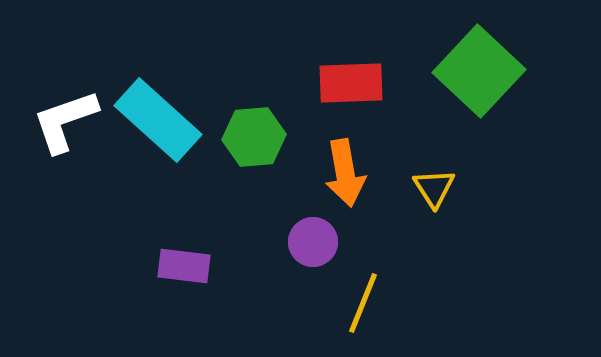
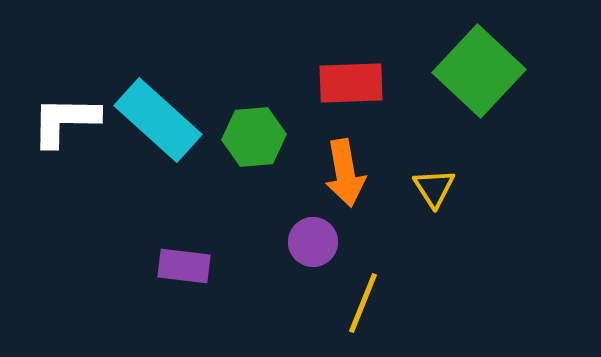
white L-shape: rotated 20 degrees clockwise
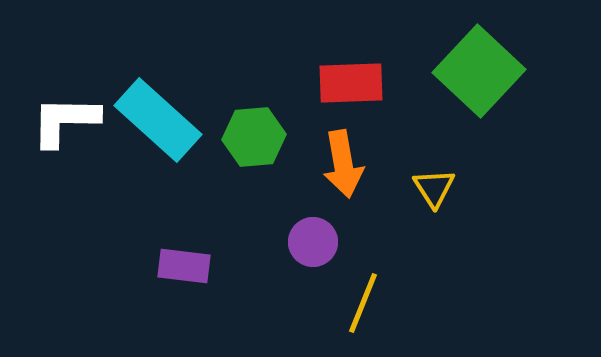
orange arrow: moved 2 px left, 9 px up
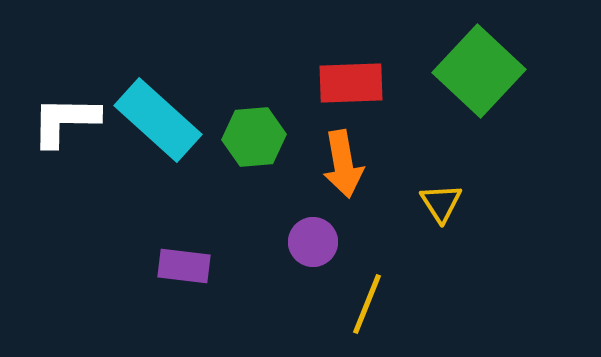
yellow triangle: moved 7 px right, 15 px down
yellow line: moved 4 px right, 1 px down
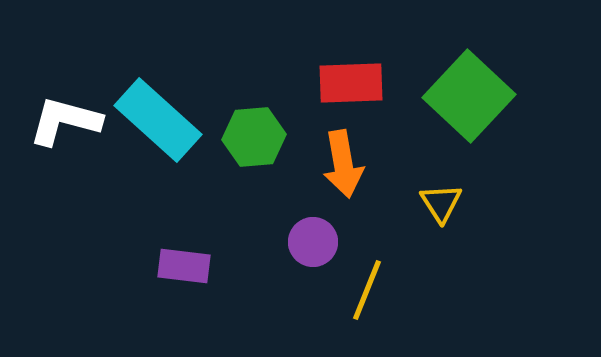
green square: moved 10 px left, 25 px down
white L-shape: rotated 14 degrees clockwise
yellow line: moved 14 px up
